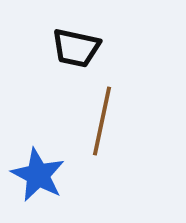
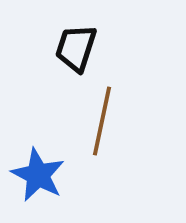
black trapezoid: rotated 96 degrees clockwise
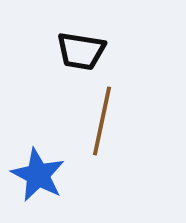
black trapezoid: moved 5 px right, 3 px down; rotated 99 degrees counterclockwise
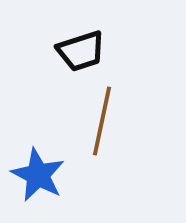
black trapezoid: rotated 27 degrees counterclockwise
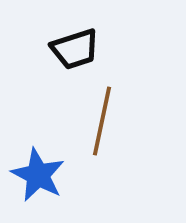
black trapezoid: moved 6 px left, 2 px up
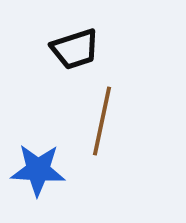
blue star: moved 5 px up; rotated 24 degrees counterclockwise
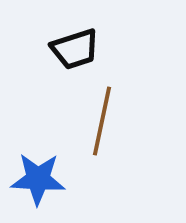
blue star: moved 9 px down
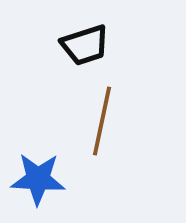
black trapezoid: moved 10 px right, 4 px up
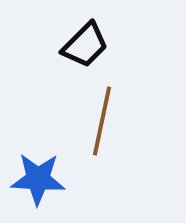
black trapezoid: rotated 27 degrees counterclockwise
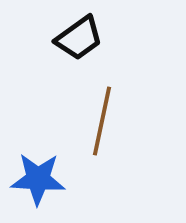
black trapezoid: moved 6 px left, 7 px up; rotated 9 degrees clockwise
